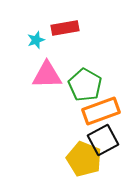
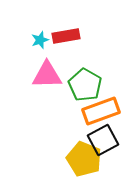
red rectangle: moved 1 px right, 8 px down
cyan star: moved 4 px right
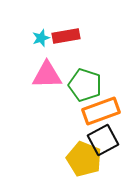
cyan star: moved 1 px right, 2 px up
green pentagon: rotated 12 degrees counterclockwise
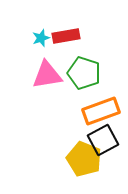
pink triangle: rotated 8 degrees counterclockwise
green pentagon: moved 1 px left, 12 px up
